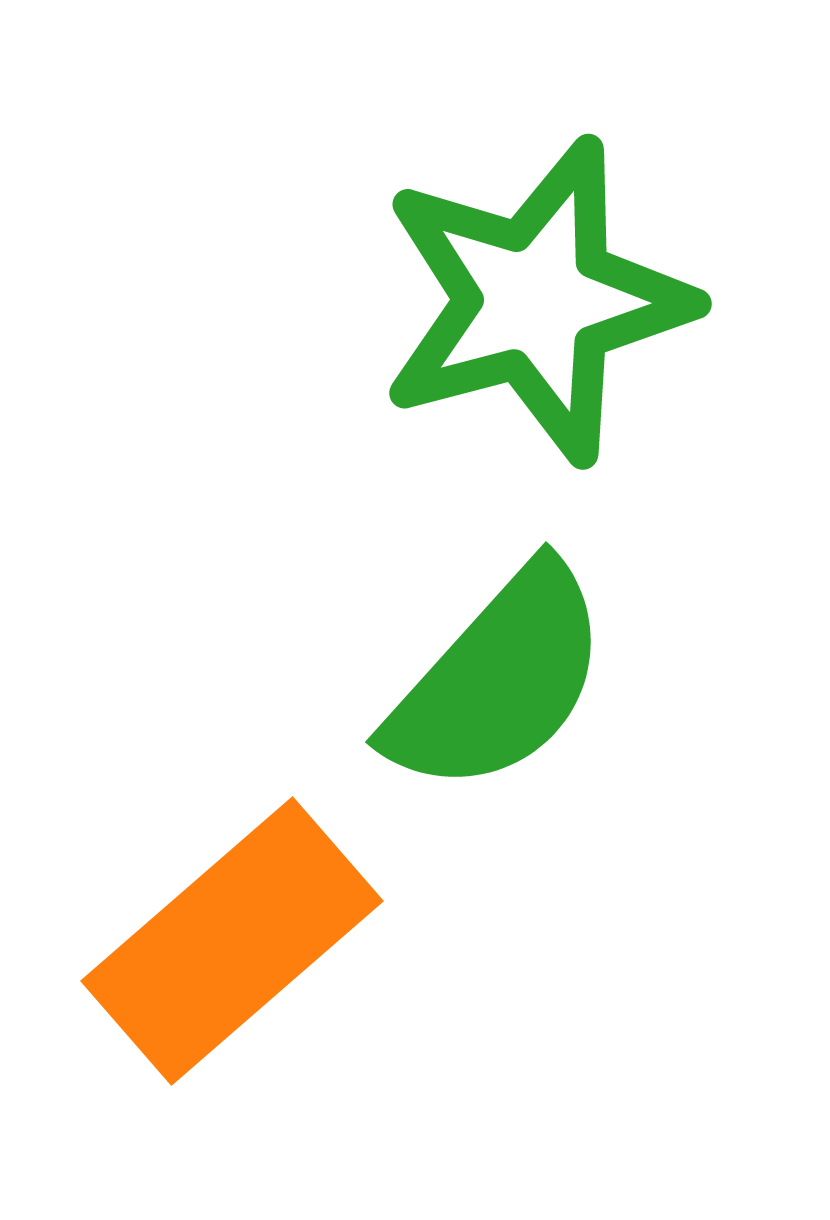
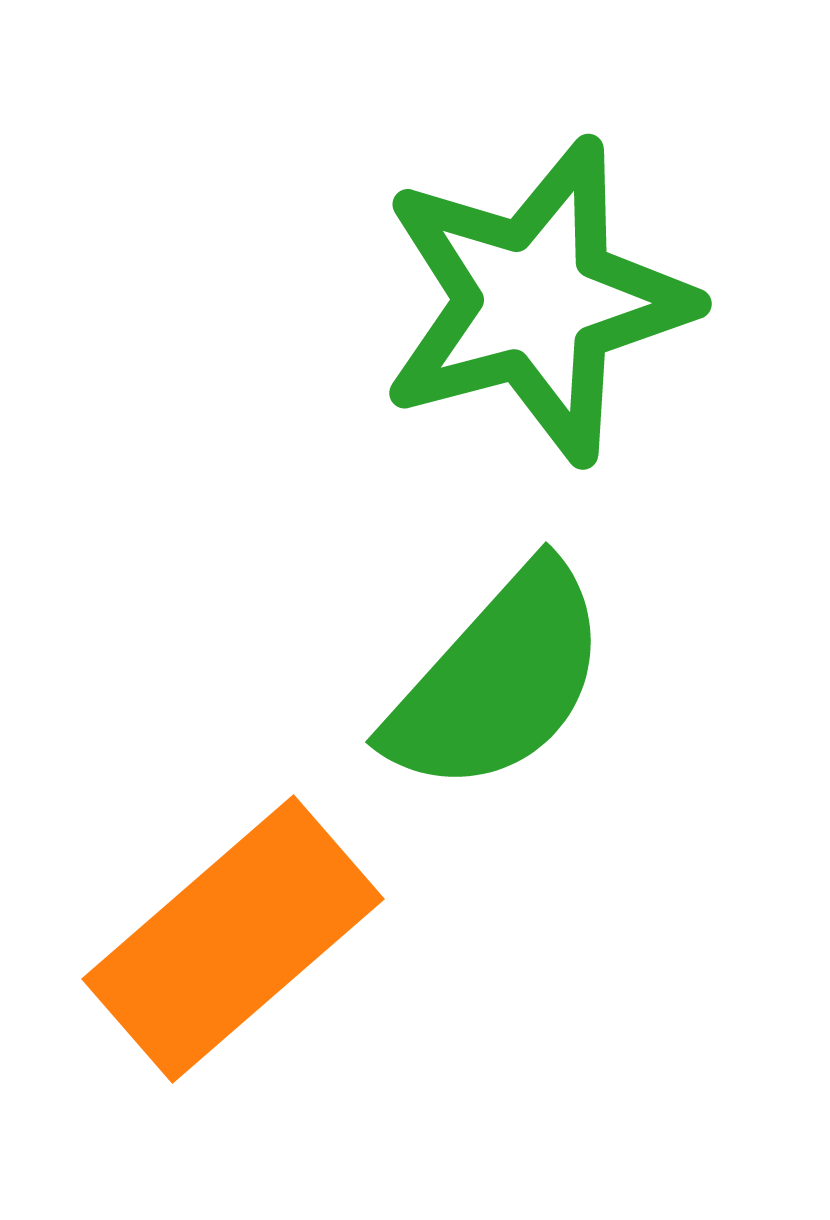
orange rectangle: moved 1 px right, 2 px up
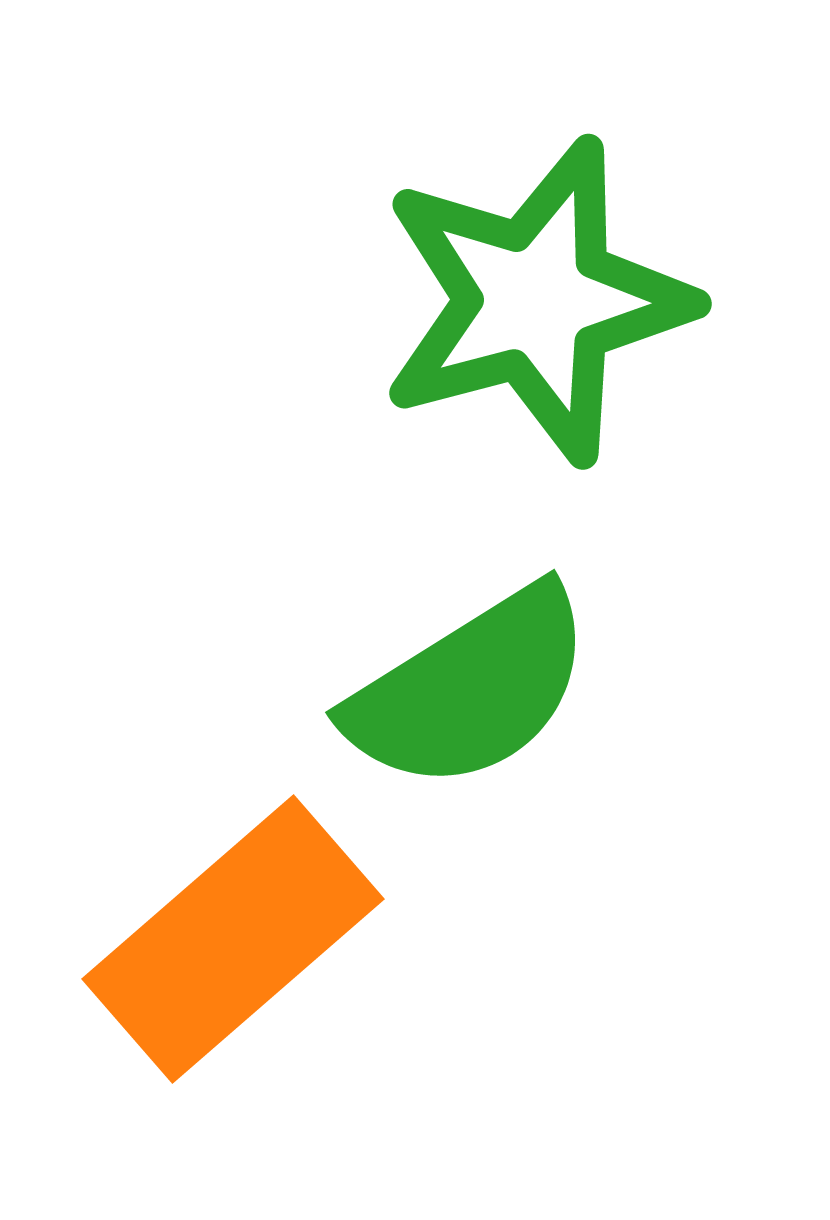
green semicircle: moved 28 px left, 9 px down; rotated 16 degrees clockwise
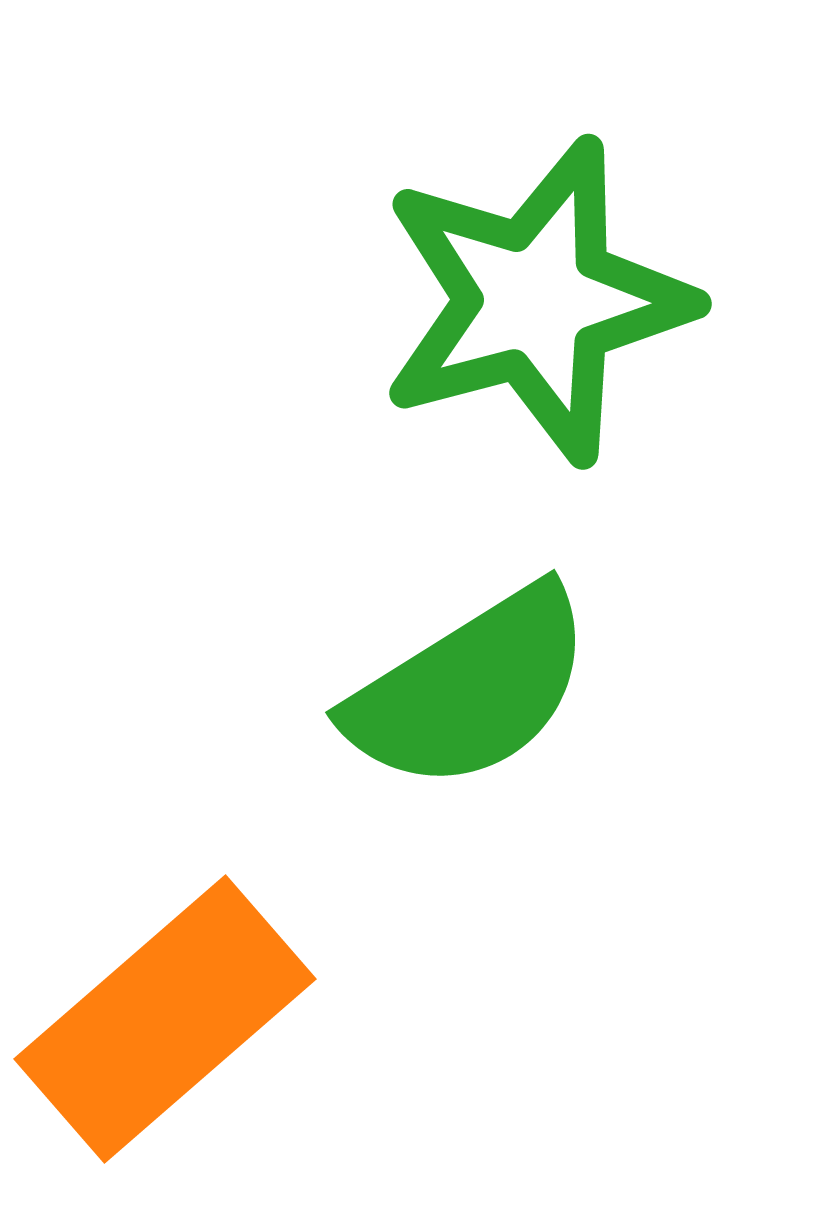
orange rectangle: moved 68 px left, 80 px down
